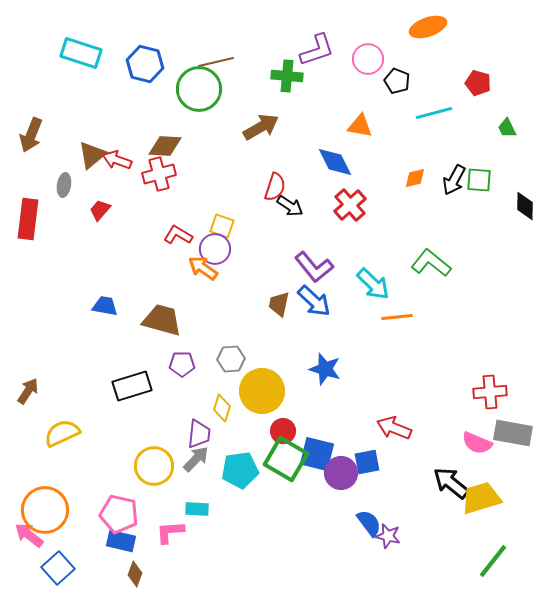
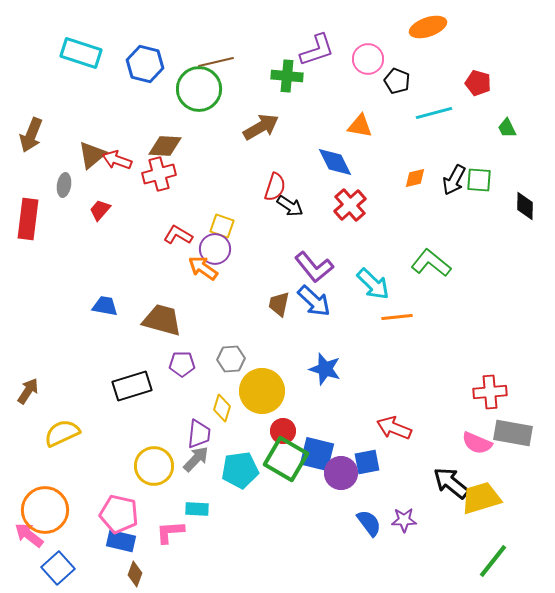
purple star at (388, 536): moved 16 px right, 16 px up; rotated 15 degrees counterclockwise
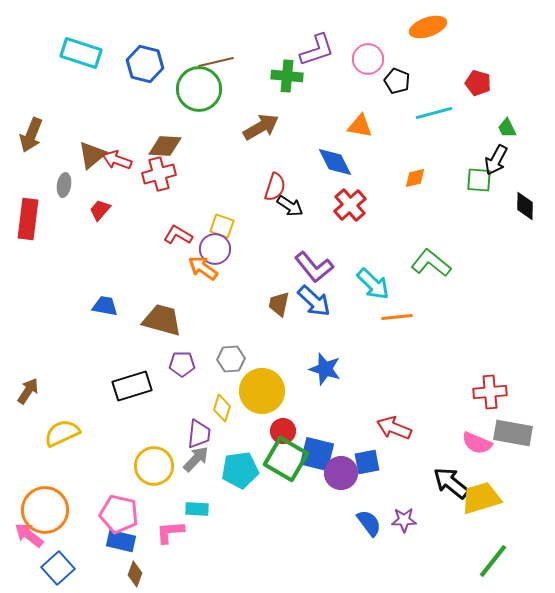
black arrow at (454, 180): moved 42 px right, 20 px up
